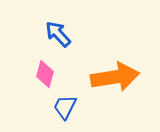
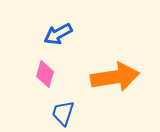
blue arrow: rotated 76 degrees counterclockwise
blue trapezoid: moved 2 px left, 6 px down; rotated 8 degrees counterclockwise
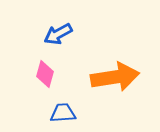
blue trapezoid: rotated 68 degrees clockwise
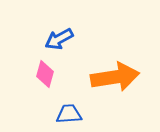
blue arrow: moved 1 px right, 5 px down
blue trapezoid: moved 6 px right, 1 px down
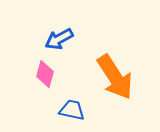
orange arrow: rotated 66 degrees clockwise
blue trapezoid: moved 3 px right, 4 px up; rotated 16 degrees clockwise
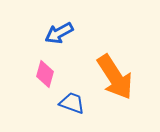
blue arrow: moved 6 px up
blue trapezoid: moved 7 px up; rotated 8 degrees clockwise
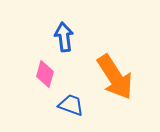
blue arrow: moved 5 px right, 4 px down; rotated 112 degrees clockwise
blue trapezoid: moved 1 px left, 2 px down
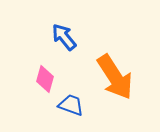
blue arrow: rotated 32 degrees counterclockwise
pink diamond: moved 5 px down
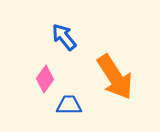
pink diamond: rotated 20 degrees clockwise
blue trapezoid: moved 2 px left; rotated 20 degrees counterclockwise
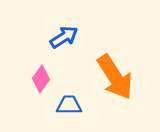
blue arrow: rotated 96 degrees clockwise
pink diamond: moved 4 px left
